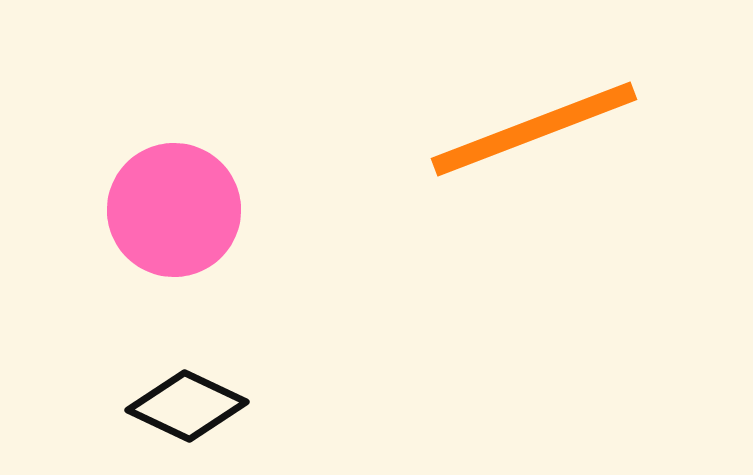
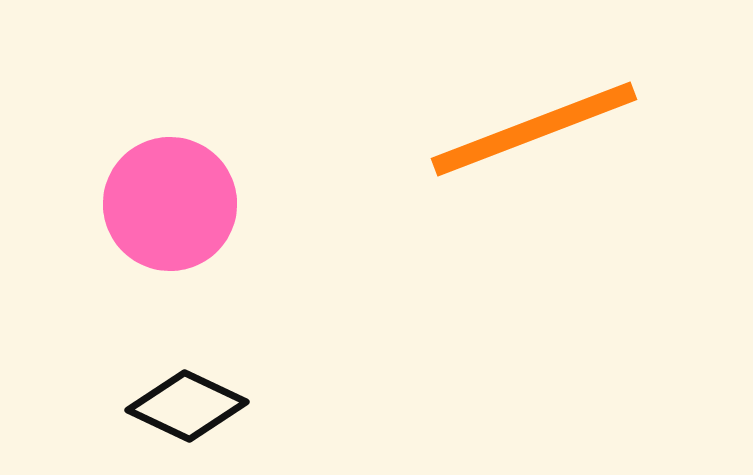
pink circle: moved 4 px left, 6 px up
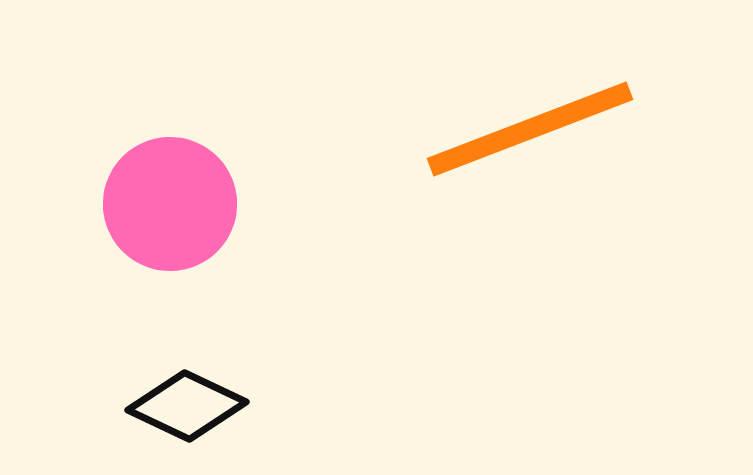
orange line: moved 4 px left
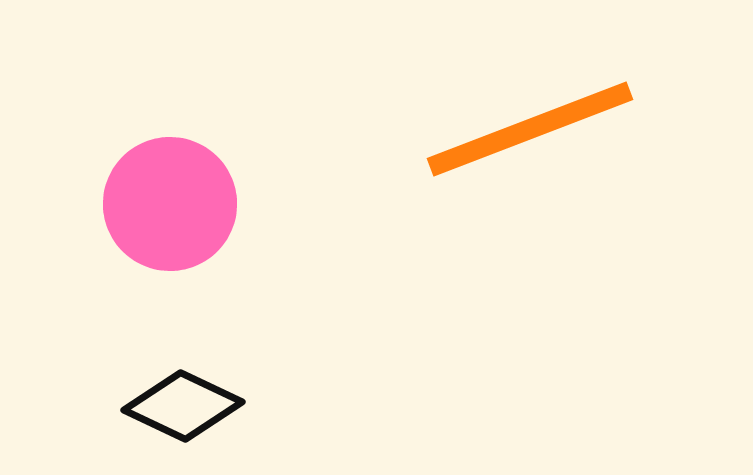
black diamond: moved 4 px left
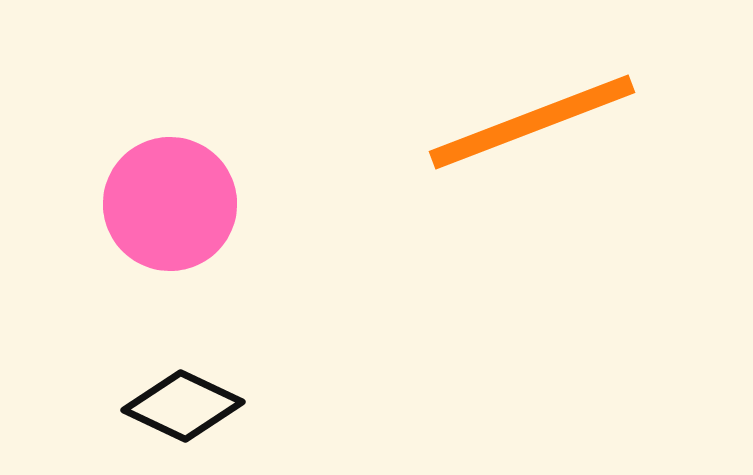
orange line: moved 2 px right, 7 px up
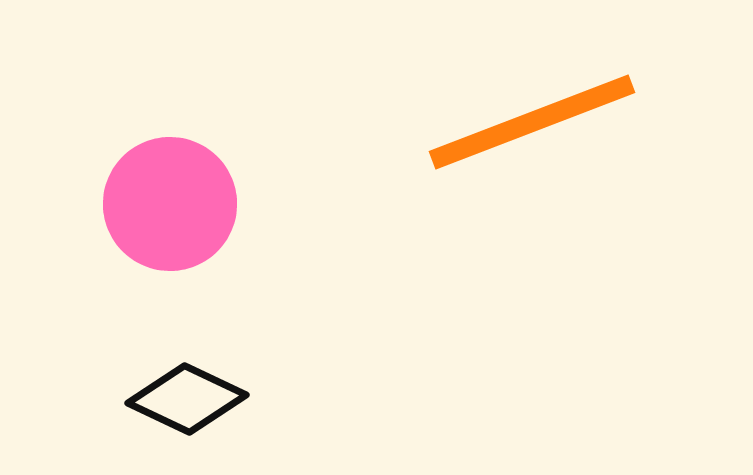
black diamond: moved 4 px right, 7 px up
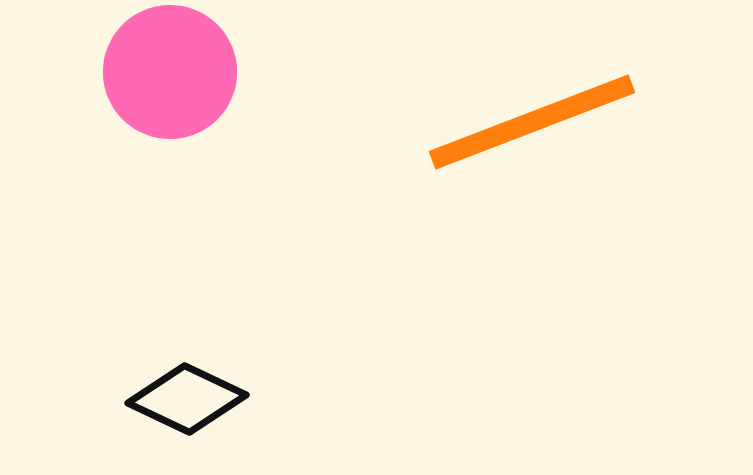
pink circle: moved 132 px up
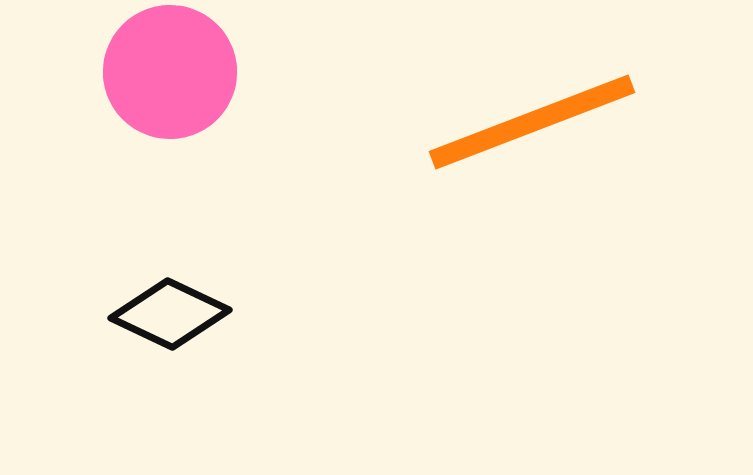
black diamond: moved 17 px left, 85 px up
